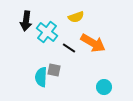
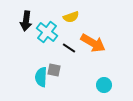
yellow semicircle: moved 5 px left
cyan circle: moved 2 px up
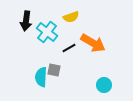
black line: rotated 64 degrees counterclockwise
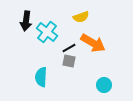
yellow semicircle: moved 10 px right
gray square: moved 15 px right, 9 px up
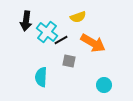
yellow semicircle: moved 3 px left
black line: moved 8 px left, 8 px up
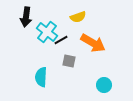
black arrow: moved 4 px up
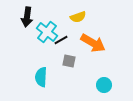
black arrow: moved 1 px right
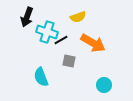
black arrow: rotated 12 degrees clockwise
cyan cross: rotated 20 degrees counterclockwise
cyan semicircle: rotated 24 degrees counterclockwise
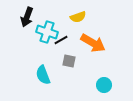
cyan semicircle: moved 2 px right, 2 px up
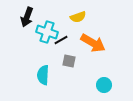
cyan semicircle: rotated 24 degrees clockwise
